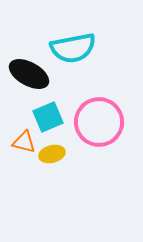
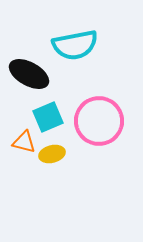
cyan semicircle: moved 2 px right, 3 px up
pink circle: moved 1 px up
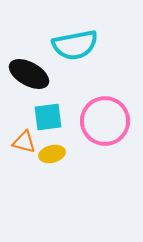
cyan square: rotated 16 degrees clockwise
pink circle: moved 6 px right
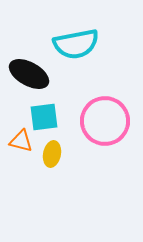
cyan semicircle: moved 1 px right, 1 px up
cyan square: moved 4 px left
orange triangle: moved 3 px left, 1 px up
yellow ellipse: rotated 65 degrees counterclockwise
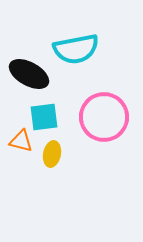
cyan semicircle: moved 5 px down
pink circle: moved 1 px left, 4 px up
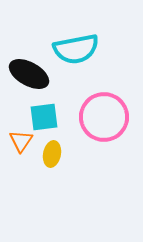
orange triangle: rotated 50 degrees clockwise
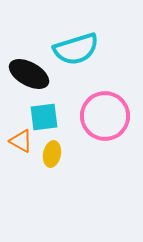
cyan semicircle: rotated 6 degrees counterclockwise
pink circle: moved 1 px right, 1 px up
orange triangle: rotated 35 degrees counterclockwise
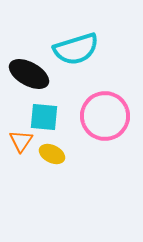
cyan square: rotated 12 degrees clockwise
orange triangle: rotated 35 degrees clockwise
yellow ellipse: rotated 75 degrees counterclockwise
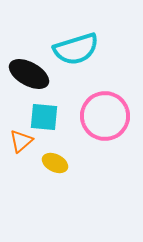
orange triangle: rotated 15 degrees clockwise
yellow ellipse: moved 3 px right, 9 px down
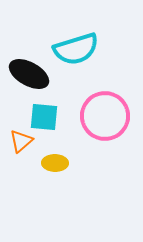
yellow ellipse: rotated 25 degrees counterclockwise
